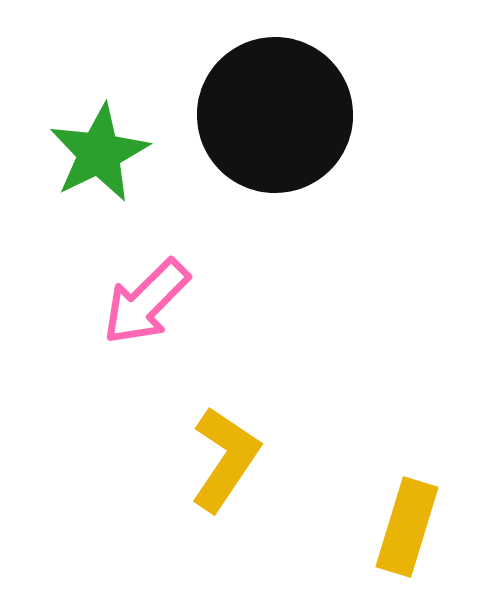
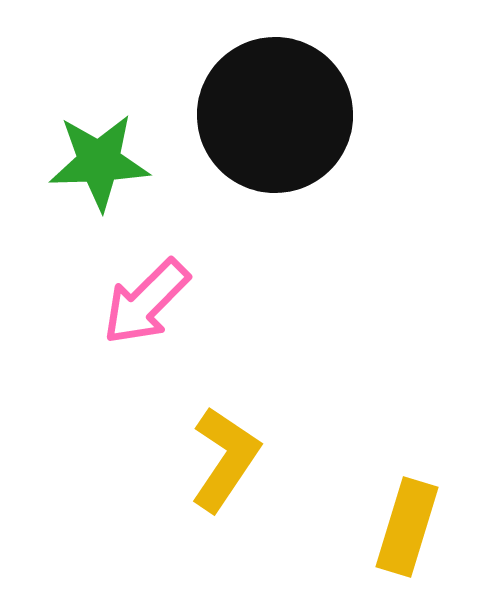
green star: moved 9 px down; rotated 24 degrees clockwise
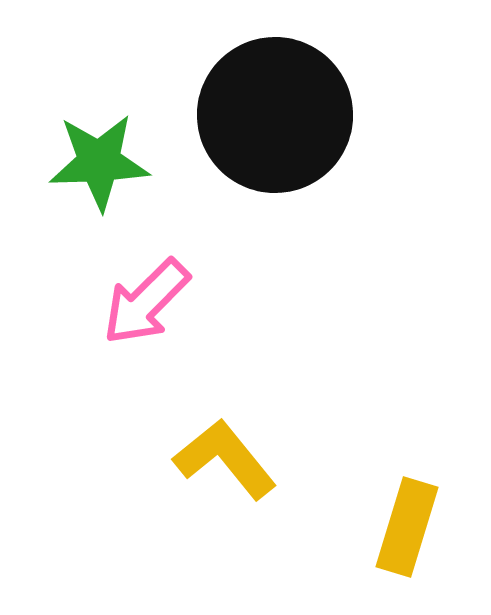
yellow L-shape: rotated 73 degrees counterclockwise
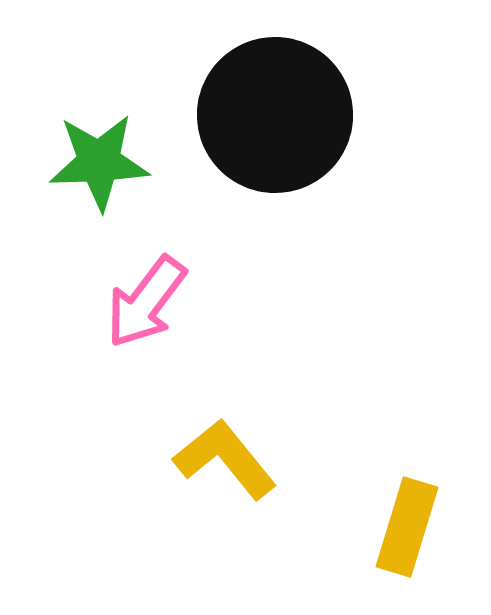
pink arrow: rotated 8 degrees counterclockwise
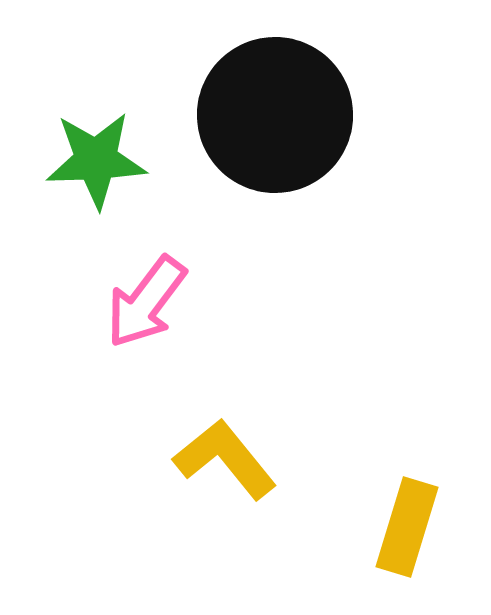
green star: moved 3 px left, 2 px up
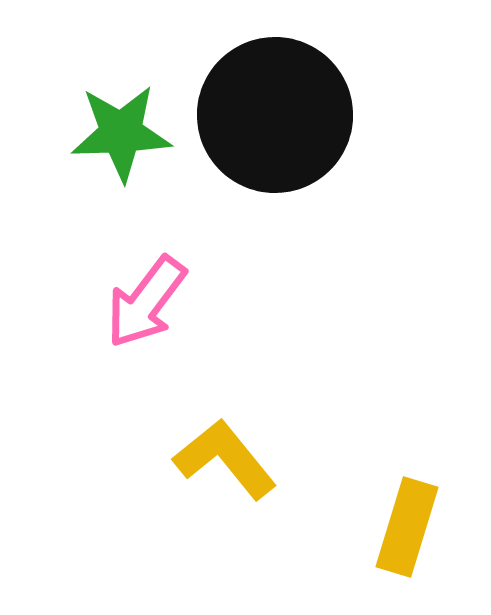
green star: moved 25 px right, 27 px up
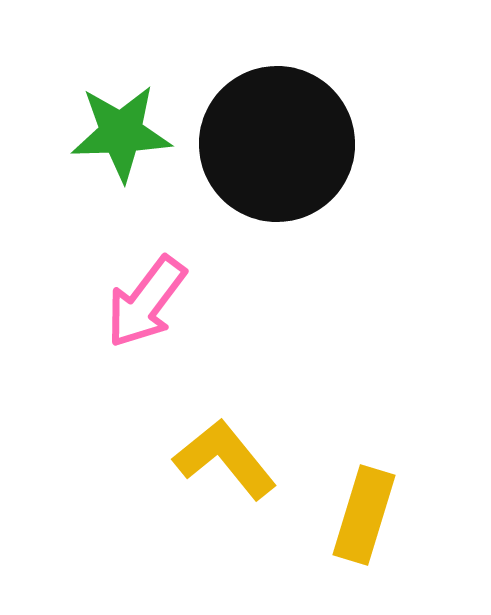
black circle: moved 2 px right, 29 px down
yellow rectangle: moved 43 px left, 12 px up
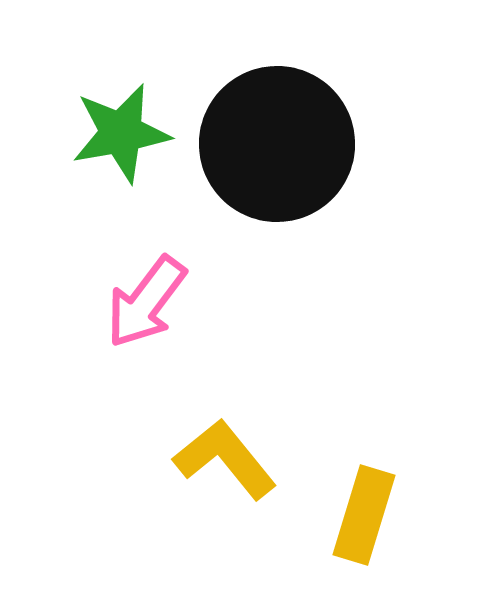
green star: rotated 8 degrees counterclockwise
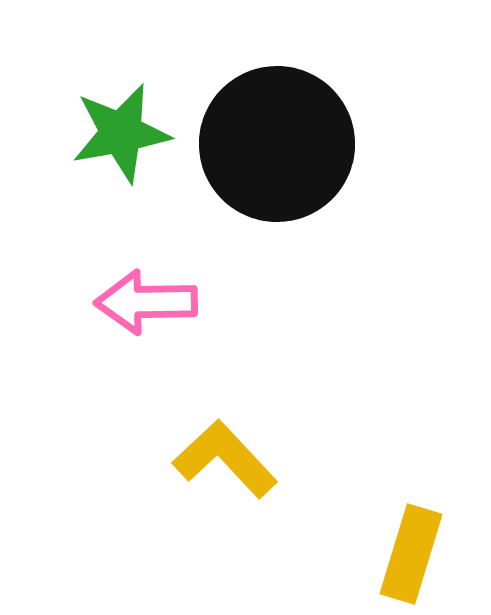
pink arrow: rotated 52 degrees clockwise
yellow L-shape: rotated 4 degrees counterclockwise
yellow rectangle: moved 47 px right, 39 px down
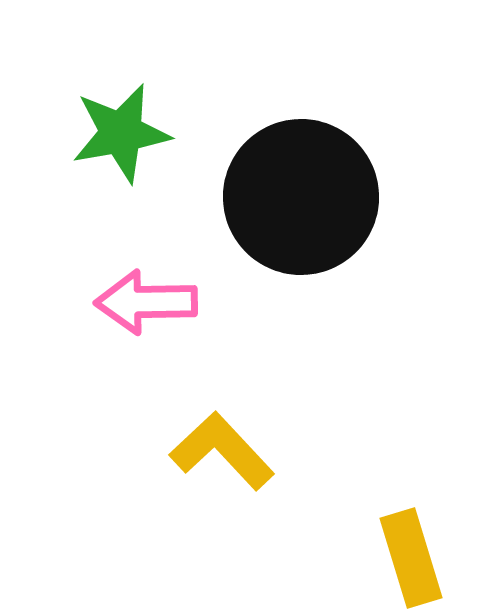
black circle: moved 24 px right, 53 px down
yellow L-shape: moved 3 px left, 8 px up
yellow rectangle: moved 4 px down; rotated 34 degrees counterclockwise
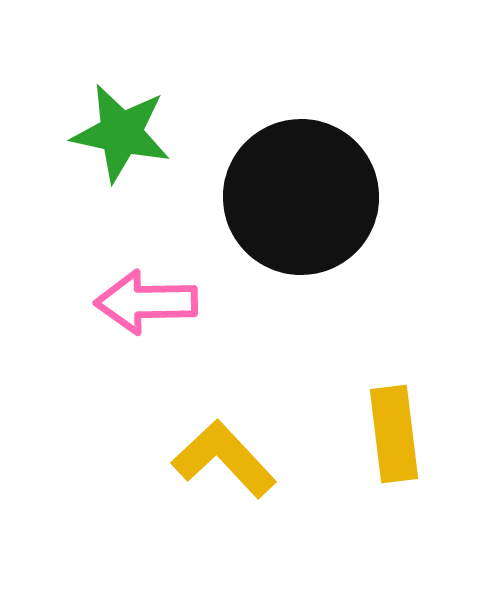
green star: rotated 22 degrees clockwise
yellow L-shape: moved 2 px right, 8 px down
yellow rectangle: moved 17 px left, 124 px up; rotated 10 degrees clockwise
